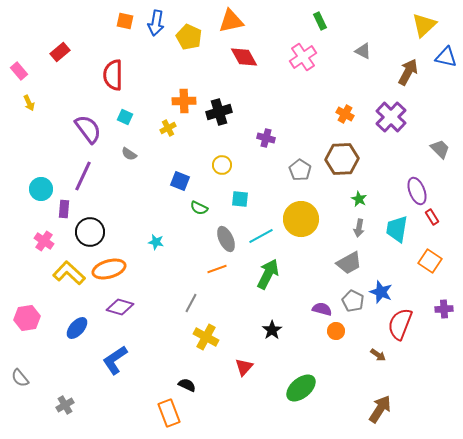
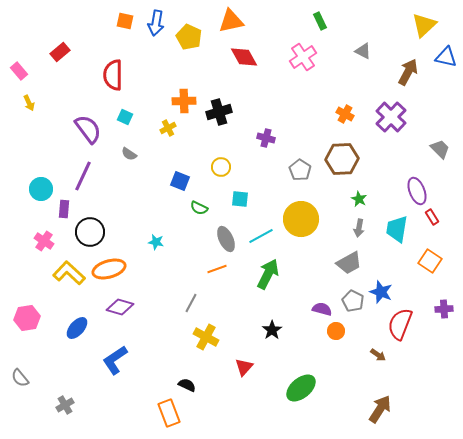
yellow circle at (222, 165): moved 1 px left, 2 px down
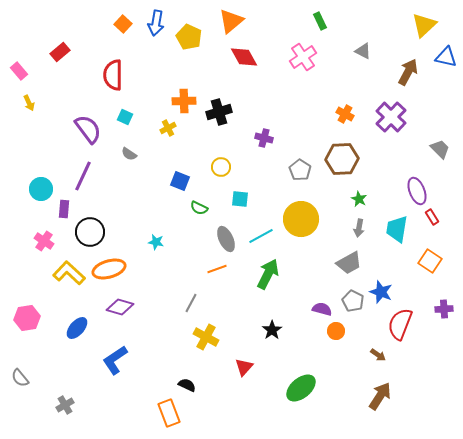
orange square at (125, 21): moved 2 px left, 3 px down; rotated 30 degrees clockwise
orange triangle at (231, 21): rotated 28 degrees counterclockwise
purple cross at (266, 138): moved 2 px left
brown arrow at (380, 409): moved 13 px up
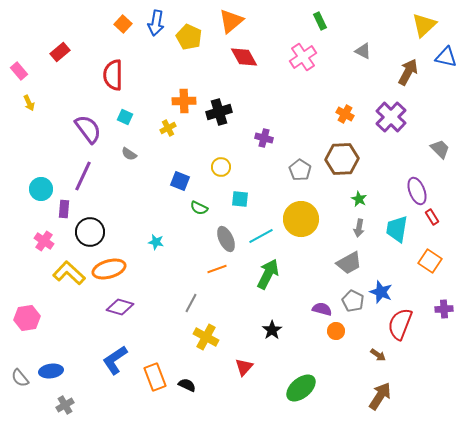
blue ellipse at (77, 328): moved 26 px left, 43 px down; rotated 40 degrees clockwise
orange rectangle at (169, 413): moved 14 px left, 36 px up
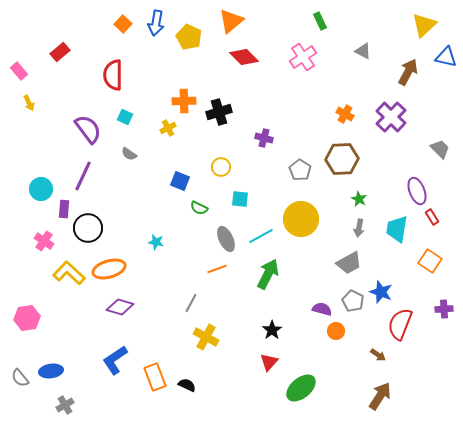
red diamond at (244, 57): rotated 16 degrees counterclockwise
black circle at (90, 232): moved 2 px left, 4 px up
red triangle at (244, 367): moved 25 px right, 5 px up
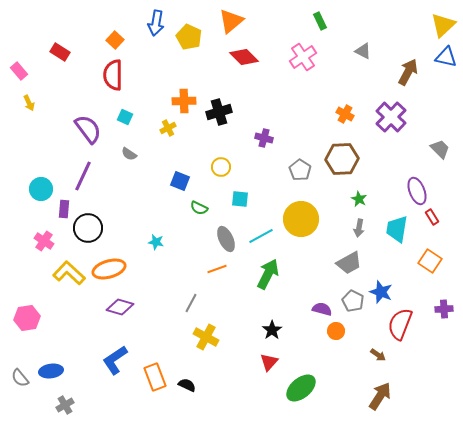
orange square at (123, 24): moved 8 px left, 16 px down
yellow triangle at (424, 25): moved 19 px right
red rectangle at (60, 52): rotated 72 degrees clockwise
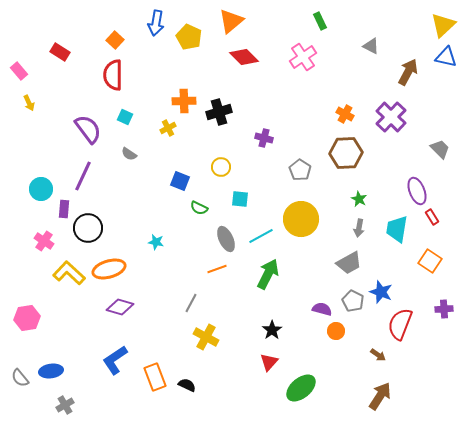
gray triangle at (363, 51): moved 8 px right, 5 px up
brown hexagon at (342, 159): moved 4 px right, 6 px up
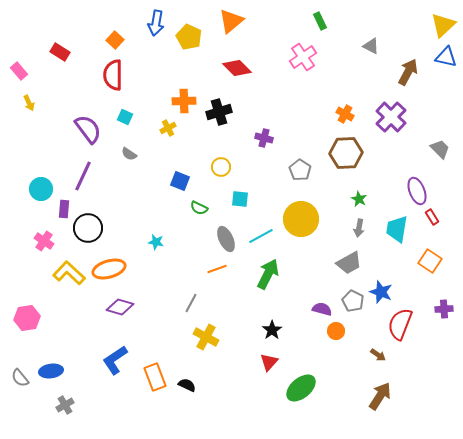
red diamond at (244, 57): moved 7 px left, 11 px down
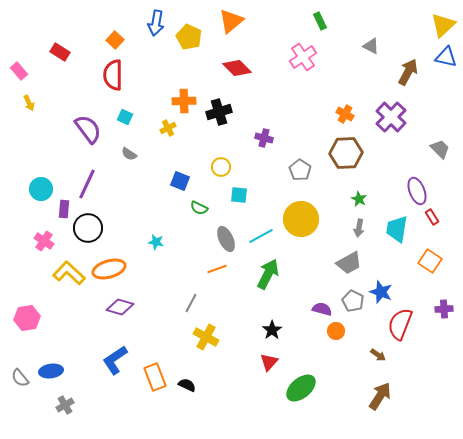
purple line at (83, 176): moved 4 px right, 8 px down
cyan square at (240, 199): moved 1 px left, 4 px up
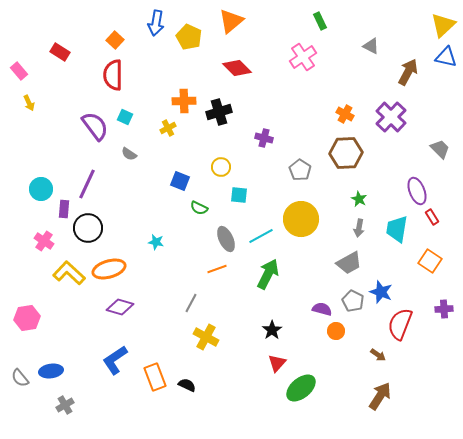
purple semicircle at (88, 129): moved 7 px right, 3 px up
red triangle at (269, 362): moved 8 px right, 1 px down
